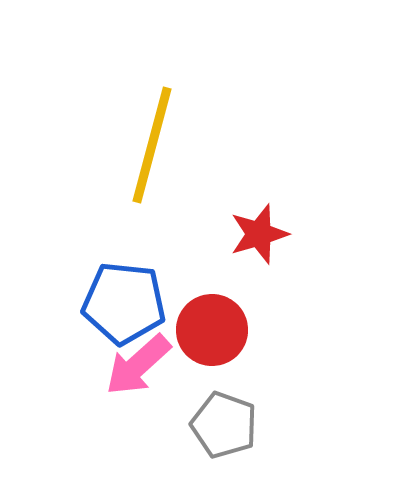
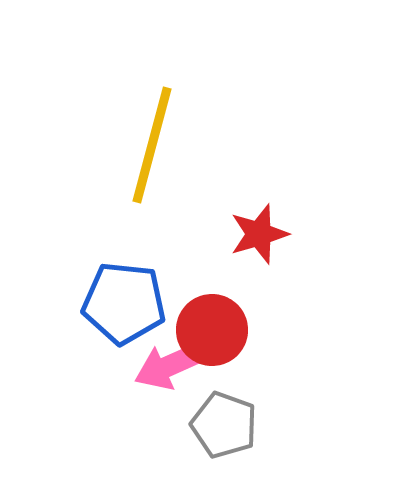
pink arrow: moved 33 px right; rotated 18 degrees clockwise
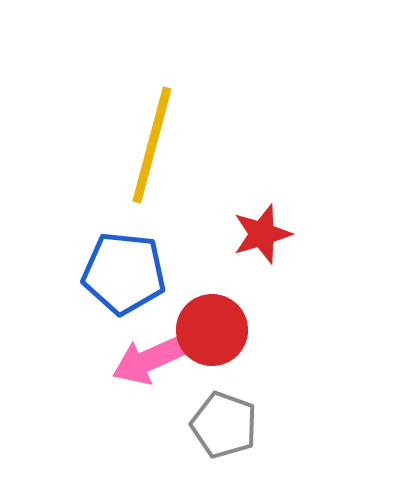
red star: moved 3 px right
blue pentagon: moved 30 px up
pink arrow: moved 22 px left, 5 px up
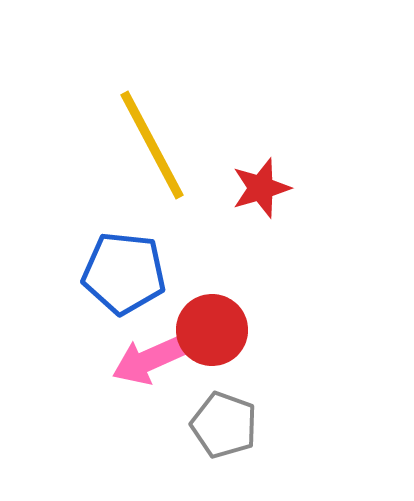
yellow line: rotated 43 degrees counterclockwise
red star: moved 1 px left, 46 px up
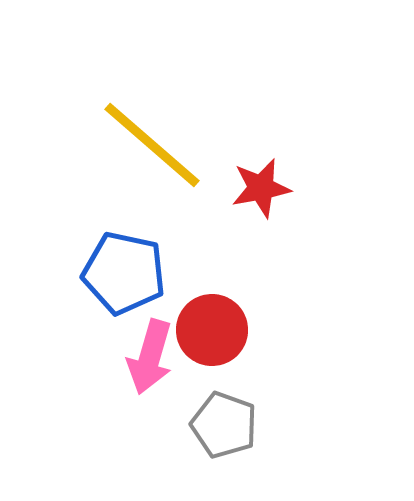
yellow line: rotated 21 degrees counterclockwise
red star: rotated 6 degrees clockwise
blue pentagon: rotated 6 degrees clockwise
pink arrow: moved 1 px right, 3 px up; rotated 50 degrees counterclockwise
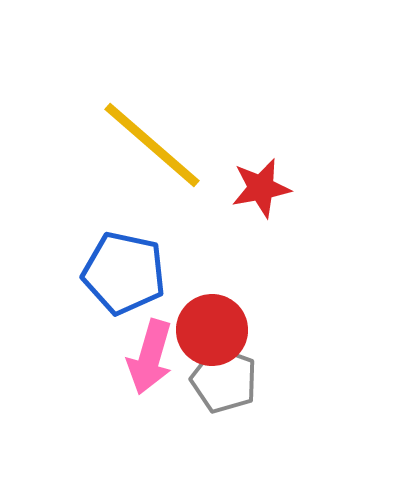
gray pentagon: moved 45 px up
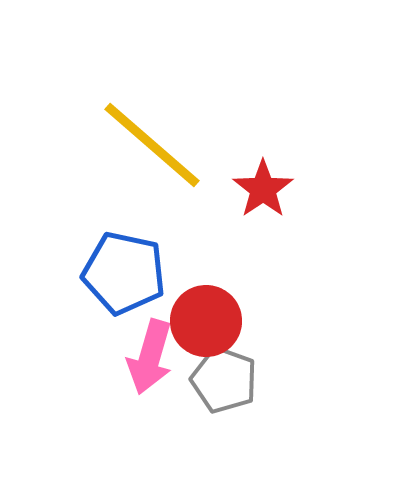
red star: moved 2 px right, 1 px down; rotated 24 degrees counterclockwise
red circle: moved 6 px left, 9 px up
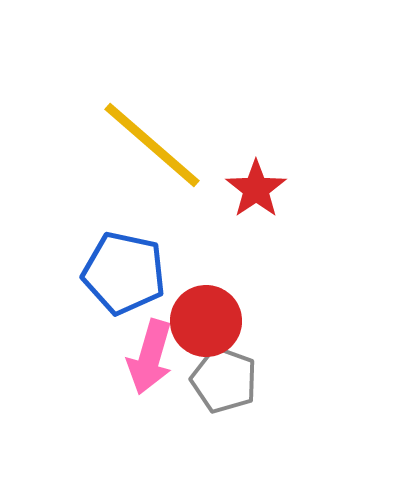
red star: moved 7 px left
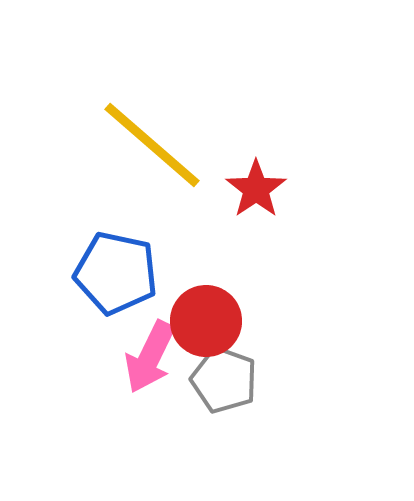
blue pentagon: moved 8 px left
pink arrow: rotated 10 degrees clockwise
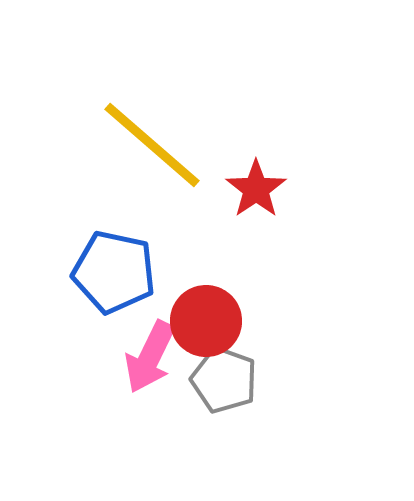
blue pentagon: moved 2 px left, 1 px up
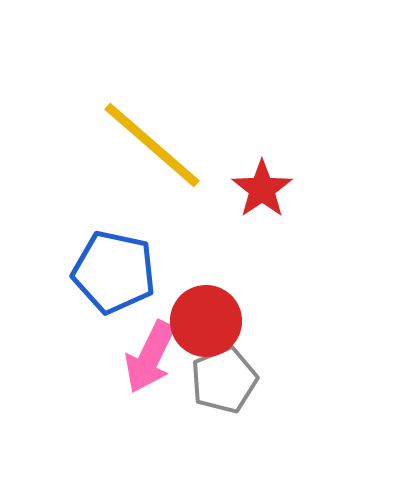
red star: moved 6 px right
gray pentagon: rotated 30 degrees clockwise
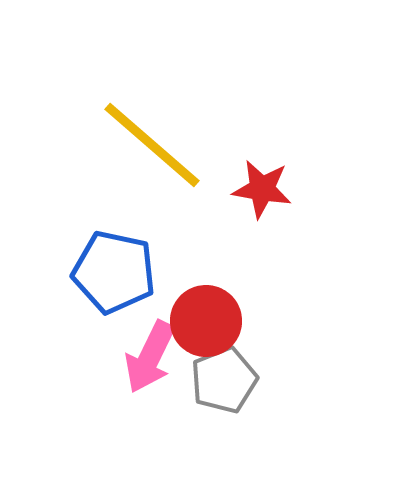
red star: rotated 28 degrees counterclockwise
